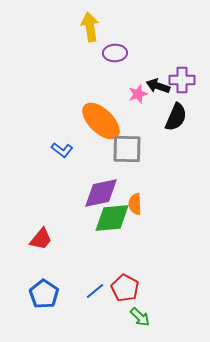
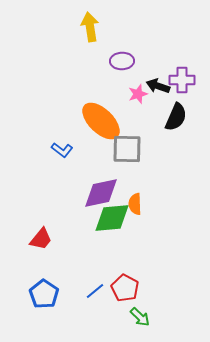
purple ellipse: moved 7 px right, 8 px down
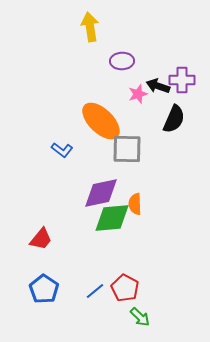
black semicircle: moved 2 px left, 2 px down
blue pentagon: moved 5 px up
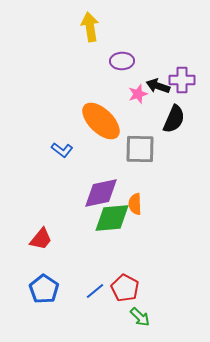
gray square: moved 13 px right
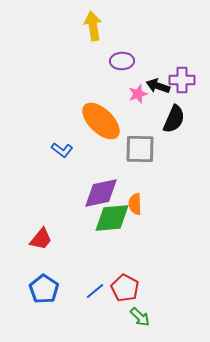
yellow arrow: moved 3 px right, 1 px up
